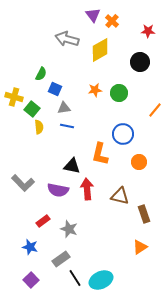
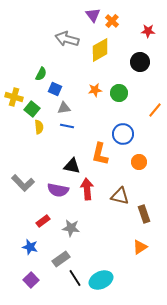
gray star: moved 2 px right, 1 px up; rotated 12 degrees counterclockwise
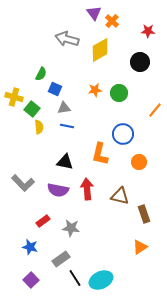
purple triangle: moved 1 px right, 2 px up
black triangle: moved 7 px left, 4 px up
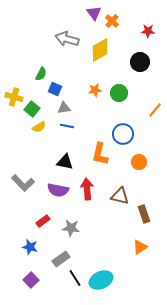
yellow semicircle: rotated 64 degrees clockwise
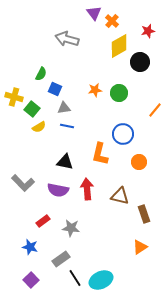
red star: rotated 16 degrees counterclockwise
yellow diamond: moved 19 px right, 4 px up
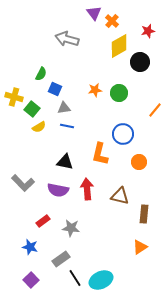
brown rectangle: rotated 24 degrees clockwise
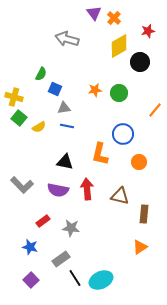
orange cross: moved 2 px right, 3 px up
green square: moved 13 px left, 9 px down
gray L-shape: moved 1 px left, 2 px down
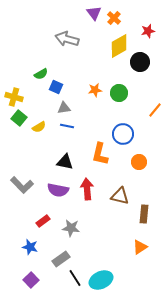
green semicircle: rotated 32 degrees clockwise
blue square: moved 1 px right, 2 px up
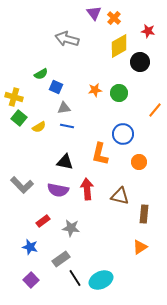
red star: rotated 24 degrees clockwise
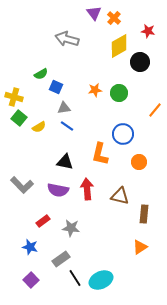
blue line: rotated 24 degrees clockwise
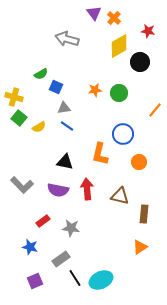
purple square: moved 4 px right, 1 px down; rotated 21 degrees clockwise
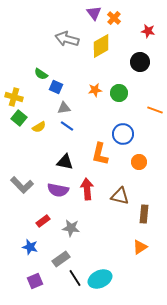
yellow diamond: moved 18 px left
green semicircle: rotated 64 degrees clockwise
orange line: rotated 70 degrees clockwise
cyan ellipse: moved 1 px left, 1 px up
